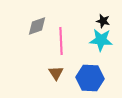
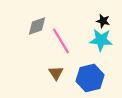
pink line: rotated 28 degrees counterclockwise
blue hexagon: rotated 16 degrees counterclockwise
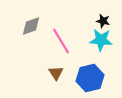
gray diamond: moved 6 px left
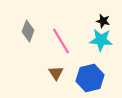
gray diamond: moved 3 px left, 5 px down; rotated 50 degrees counterclockwise
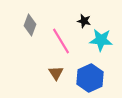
black star: moved 19 px left
gray diamond: moved 2 px right, 6 px up
blue hexagon: rotated 12 degrees counterclockwise
